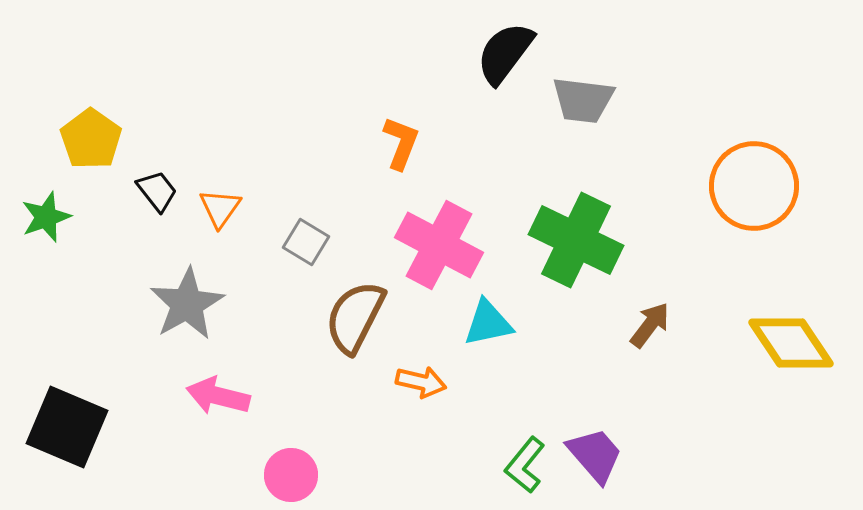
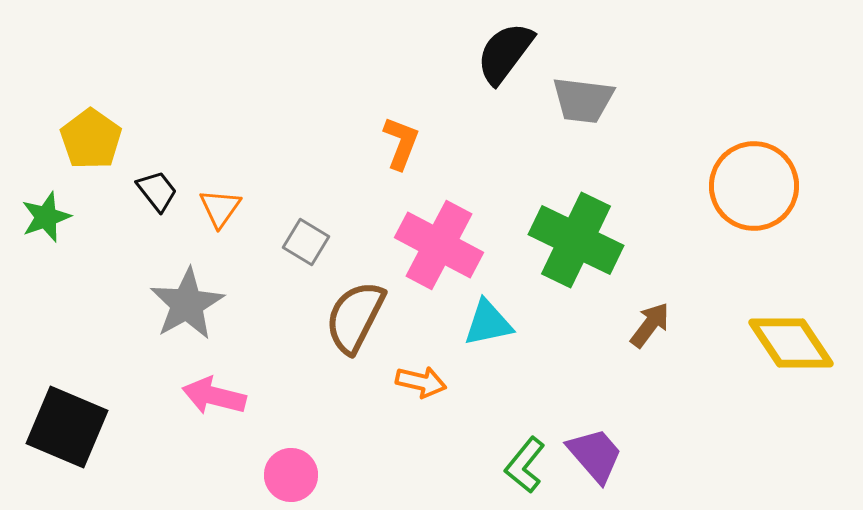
pink arrow: moved 4 px left
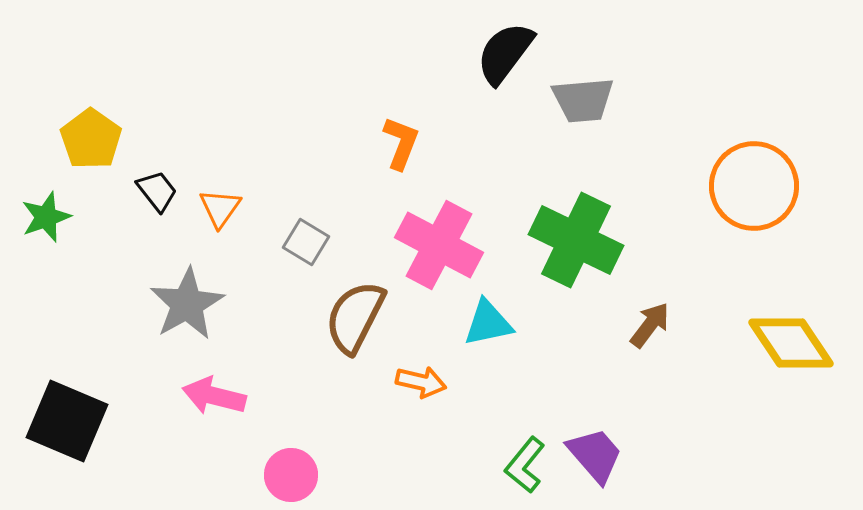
gray trapezoid: rotated 12 degrees counterclockwise
black square: moved 6 px up
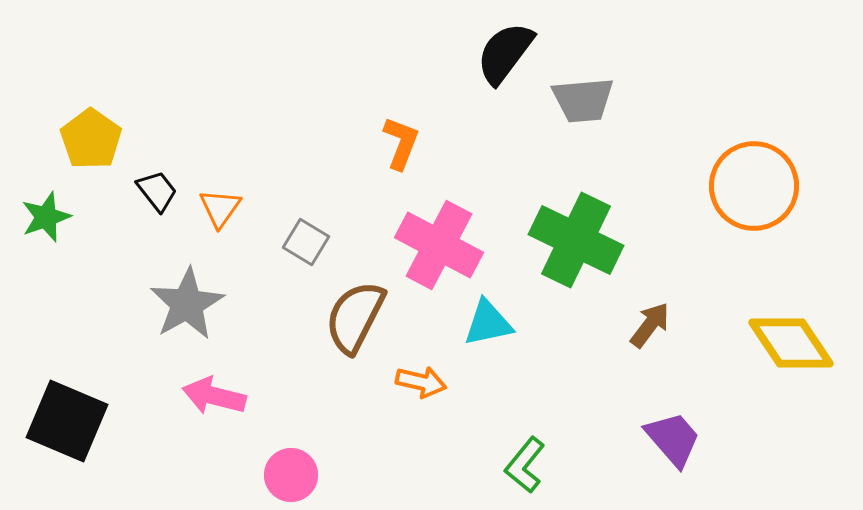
purple trapezoid: moved 78 px right, 16 px up
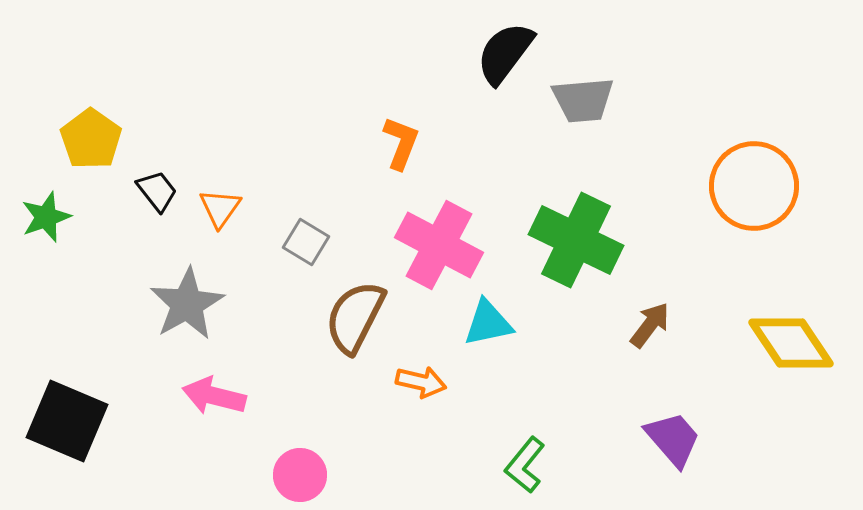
pink circle: moved 9 px right
